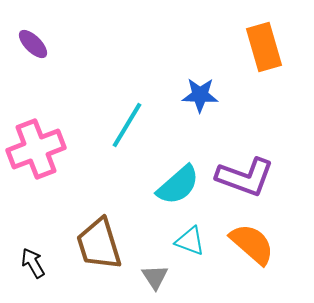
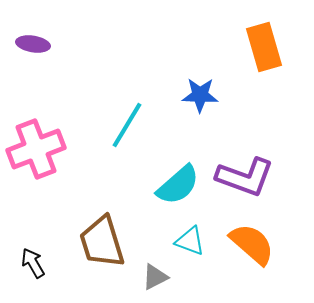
purple ellipse: rotated 36 degrees counterclockwise
brown trapezoid: moved 3 px right, 2 px up
gray triangle: rotated 36 degrees clockwise
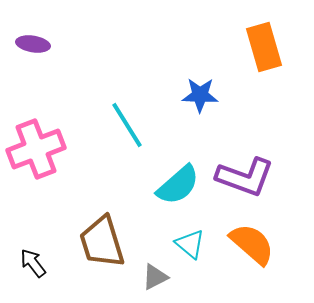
cyan line: rotated 63 degrees counterclockwise
cyan triangle: moved 3 px down; rotated 20 degrees clockwise
black arrow: rotated 8 degrees counterclockwise
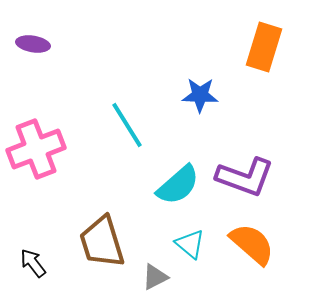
orange rectangle: rotated 33 degrees clockwise
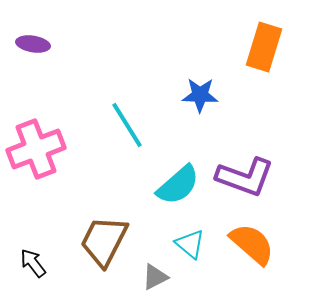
brown trapezoid: moved 2 px right, 1 px up; rotated 44 degrees clockwise
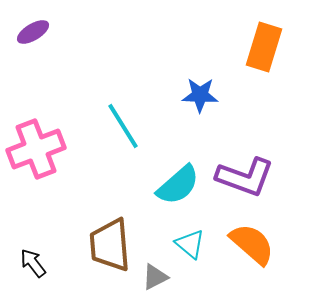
purple ellipse: moved 12 px up; rotated 40 degrees counterclockwise
cyan line: moved 4 px left, 1 px down
brown trapezoid: moved 6 px right, 4 px down; rotated 32 degrees counterclockwise
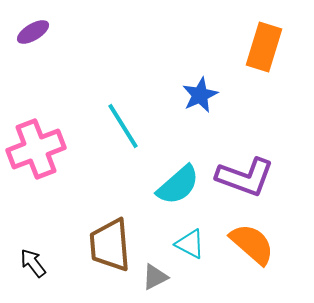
blue star: rotated 27 degrees counterclockwise
cyan triangle: rotated 12 degrees counterclockwise
